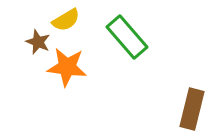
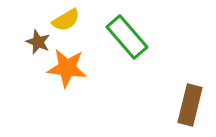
orange star: moved 1 px down
brown rectangle: moved 2 px left, 4 px up
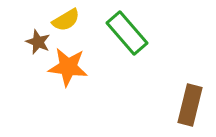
green rectangle: moved 4 px up
orange star: moved 1 px right, 1 px up
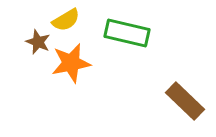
green rectangle: rotated 36 degrees counterclockwise
orange star: moved 3 px right, 4 px up; rotated 18 degrees counterclockwise
brown rectangle: moved 5 px left, 4 px up; rotated 60 degrees counterclockwise
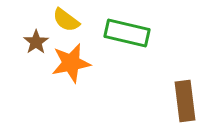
yellow semicircle: rotated 68 degrees clockwise
brown star: moved 2 px left; rotated 15 degrees clockwise
brown rectangle: rotated 39 degrees clockwise
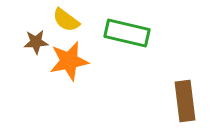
brown star: rotated 30 degrees clockwise
orange star: moved 2 px left, 2 px up
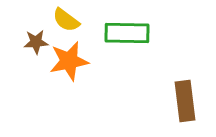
green rectangle: rotated 12 degrees counterclockwise
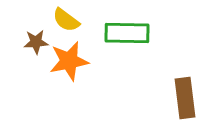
brown rectangle: moved 3 px up
